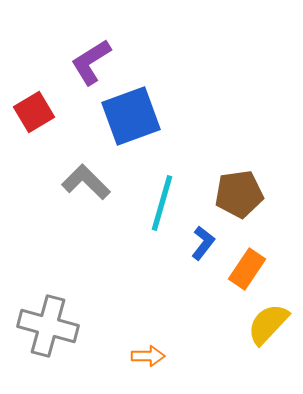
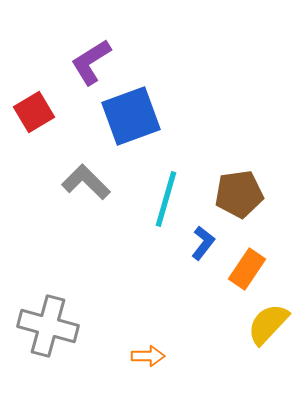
cyan line: moved 4 px right, 4 px up
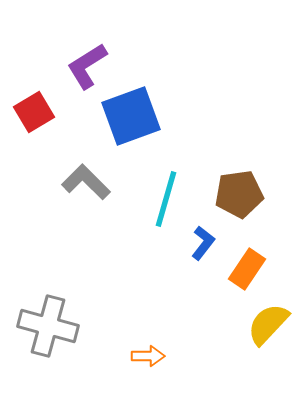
purple L-shape: moved 4 px left, 4 px down
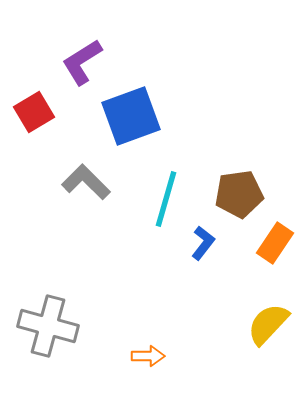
purple L-shape: moved 5 px left, 4 px up
orange rectangle: moved 28 px right, 26 px up
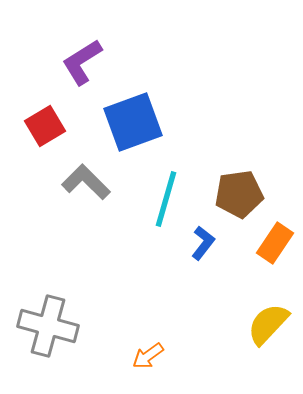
red square: moved 11 px right, 14 px down
blue square: moved 2 px right, 6 px down
orange arrow: rotated 144 degrees clockwise
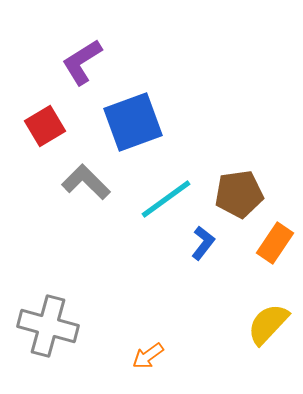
cyan line: rotated 38 degrees clockwise
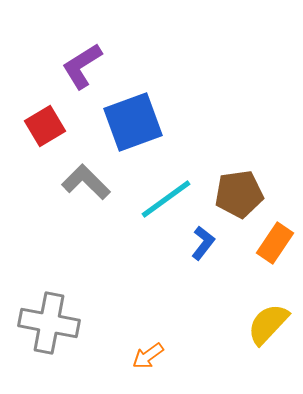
purple L-shape: moved 4 px down
gray cross: moved 1 px right, 3 px up; rotated 4 degrees counterclockwise
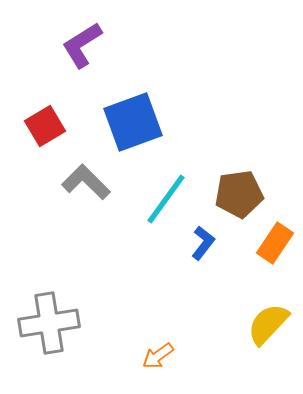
purple L-shape: moved 21 px up
cyan line: rotated 18 degrees counterclockwise
gray cross: rotated 20 degrees counterclockwise
orange arrow: moved 10 px right
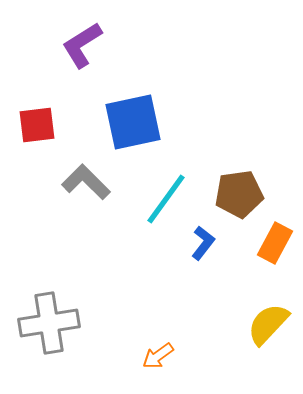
blue square: rotated 8 degrees clockwise
red square: moved 8 px left, 1 px up; rotated 24 degrees clockwise
orange rectangle: rotated 6 degrees counterclockwise
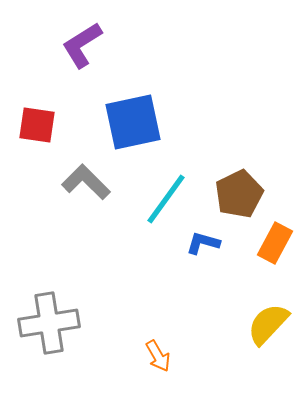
red square: rotated 15 degrees clockwise
brown pentagon: rotated 18 degrees counterclockwise
blue L-shape: rotated 112 degrees counterclockwise
orange arrow: rotated 84 degrees counterclockwise
